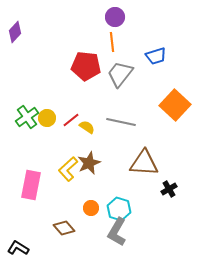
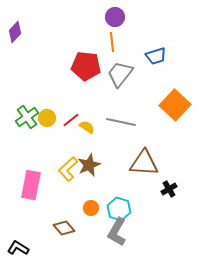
brown star: moved 2 px down
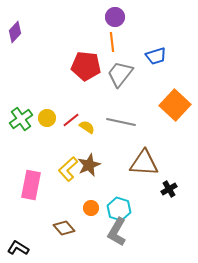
green cross: moved 6 px left, 2 px down
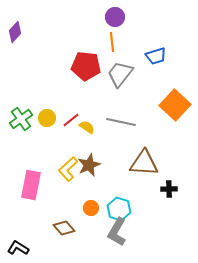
black cross: rotated 28 degrees clockwise
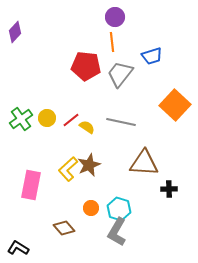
blue trapezoid: moved 4 px left
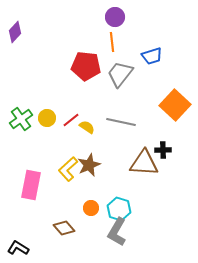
black cross: moved 6 px left, 39 px up
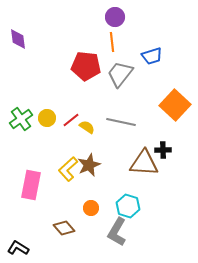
purple diamond: moved 3 px right, 7 px down; rotated 50 degrees counterclockwise
cyan hexagon: moved 9 px right, 3 px up
